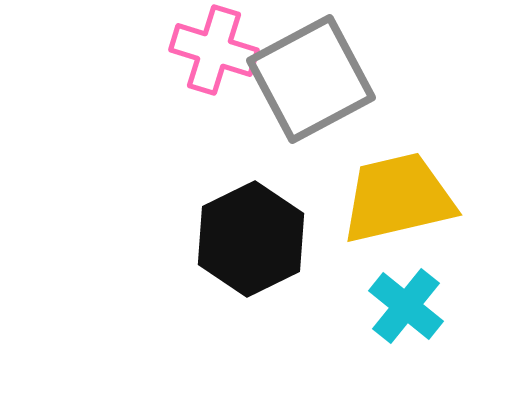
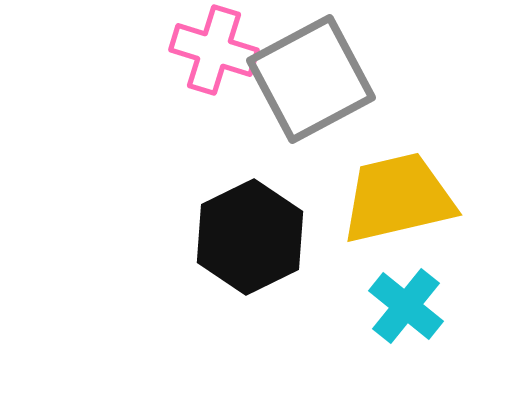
black hexagon: moved 1 px left, 2 px up
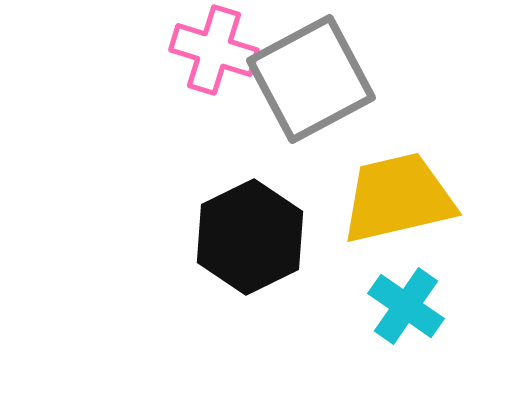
cyan cross: rotated 4 degrees counterclockwise
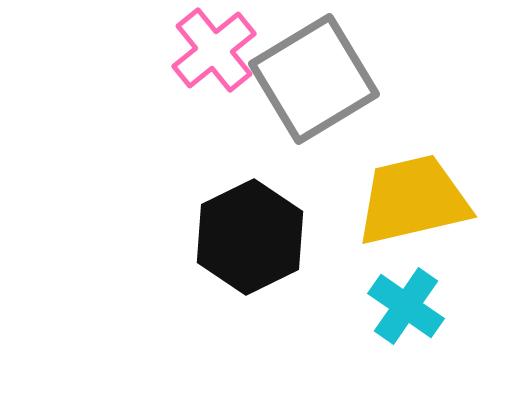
pink cross: rotated 34 degrees clockwise
gray square: moved 3 px right; rotated 3 degrees counterclockwise
yellow trapezoid: moved 15 px right, 2 px down
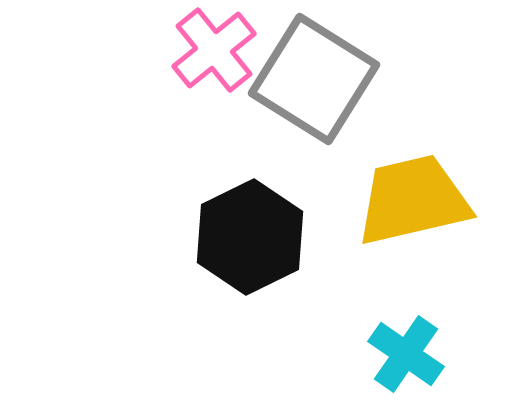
gray square: rotated 27 degrees counterclockwise
cyan cross: moved 48 px down
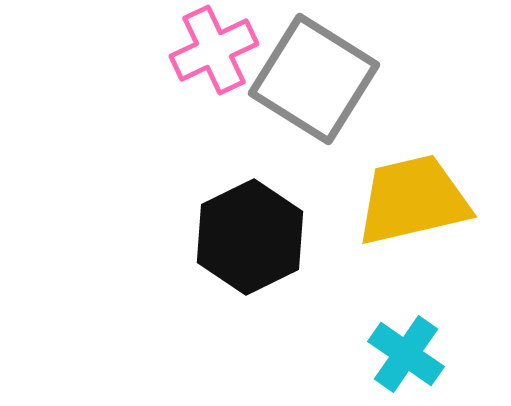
pink cross: rotated 14 degrees clockwise
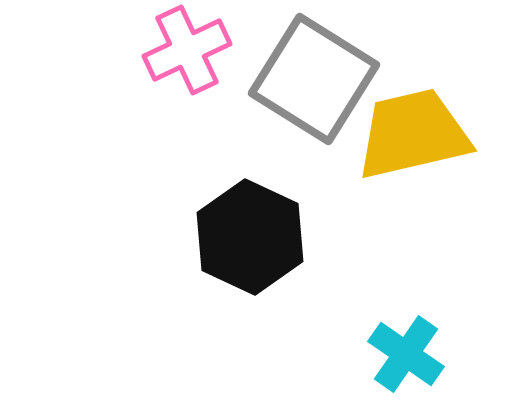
pink cross: moved 27 px left
yellow trapezoid: moved 66 px up
black hexagon: rotated 9 degrees counterclockwise
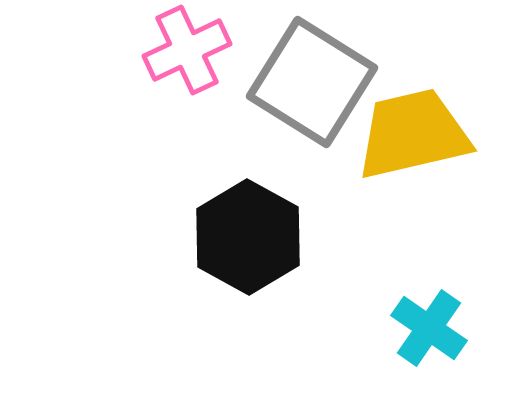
gray square: moved 2 px left, 3 px down
black hexagon: moved 2 px left; rotated 4 degrees clockwise
cyan cross: moved 23 px right, 26 px up
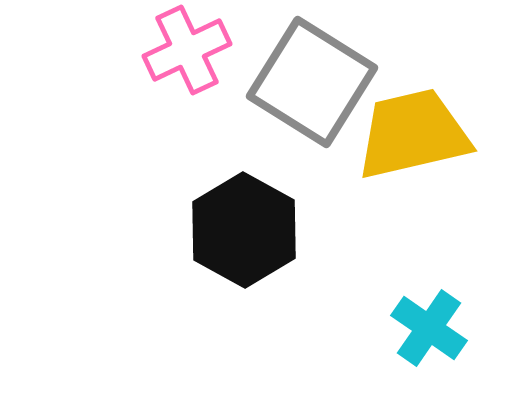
black hexagon: moved 4 px left, 7 px up
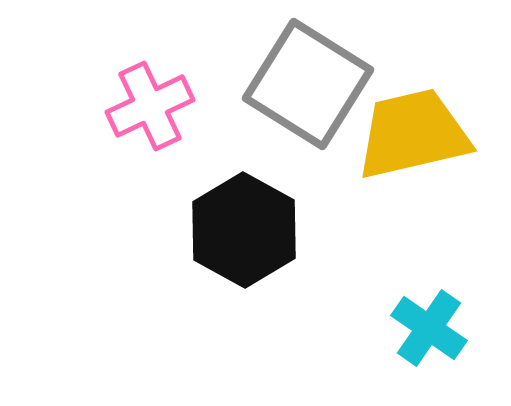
pink cross: moved 37 px left, 56 px down
gray square: moved 4 px left, 2 px down
